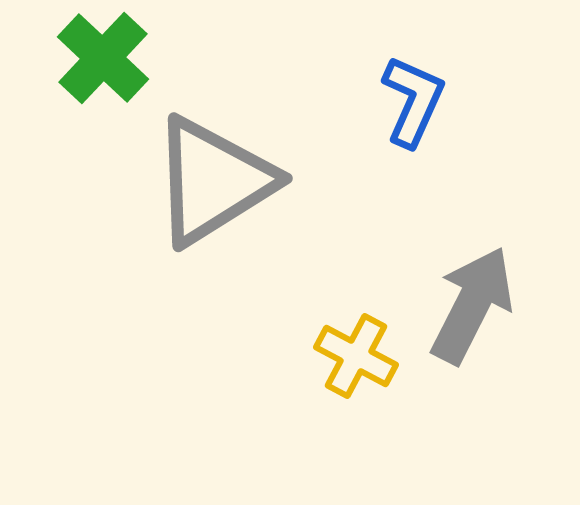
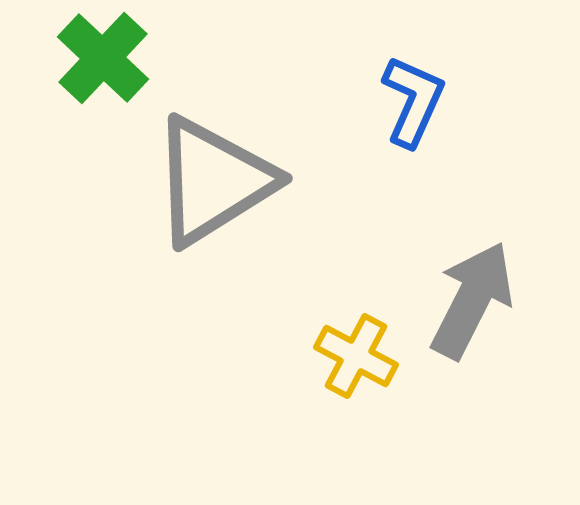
gray arrow: moved 5 px up
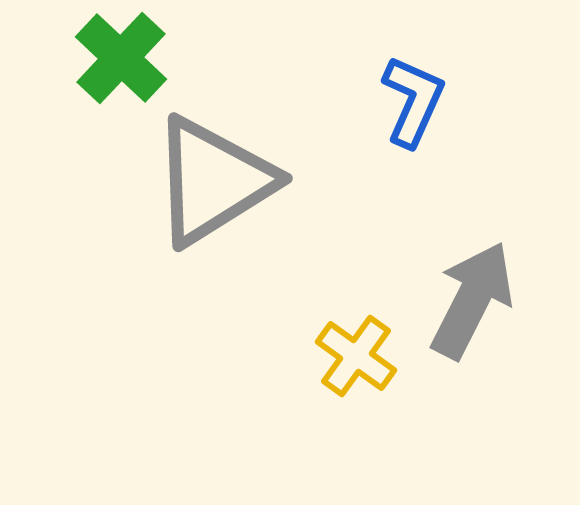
green cross: moved 18 px right
yellow cross: rotated 8 degrees clockwise
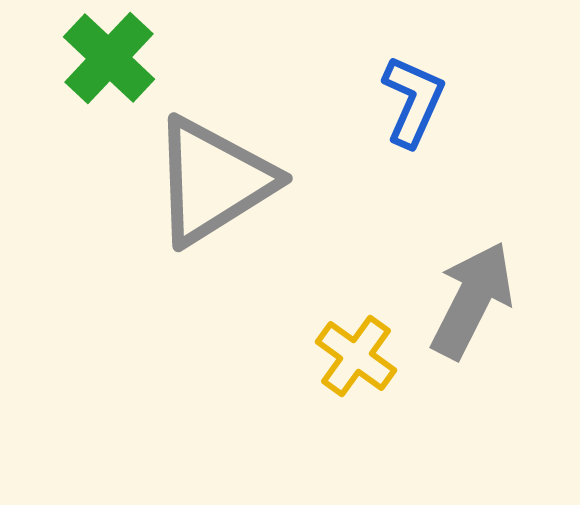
green cross: moved 12 px left
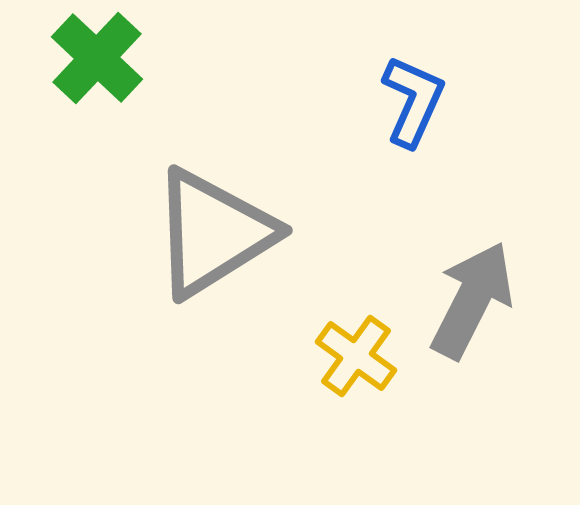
green cross: moved 12 px left
gray triangle: moved 52 px down
